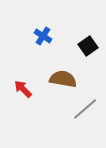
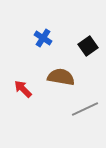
blue cross: moved 2 px down
brown semicircle: moved 2 px left, 2 px up
gray line: rotated 16 degrees clockwise
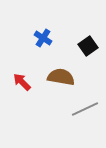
red arrow: moved 1 px left, 7 px up
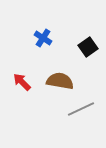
black square: moved 1 px down
brown semicircle: moved 1 px left, 4 px down
gray line: moved 4 px left
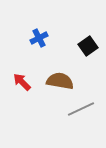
blue cross: moved 4 px left; rotated 30 degrees clockwise
black square: moved 1 px up
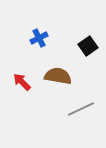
brown semicircle: moved 2 px left, 5 px up
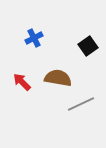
blue cross: moved 5 px left
brown semicircle: moved 2 px down
gray line: moved 5 px up
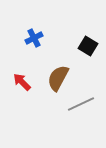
black square: rotated 24 degrees counterclockwise
brown semicircle: rotated 72 degrees counterclockwise
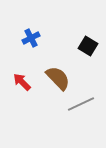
blue cross: moved 3 px left
brown semicircle: rotated 108 degrees clockwise
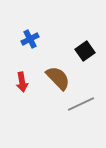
blue cross: moved 1 px left, 1 px down
black square: moved 3 px left, 5 px down; rotated 24 degrees clockwise
red arrow: rotated 144 degrees counterclockwise
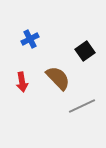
gray line: moved 1 px right, 2 px down
